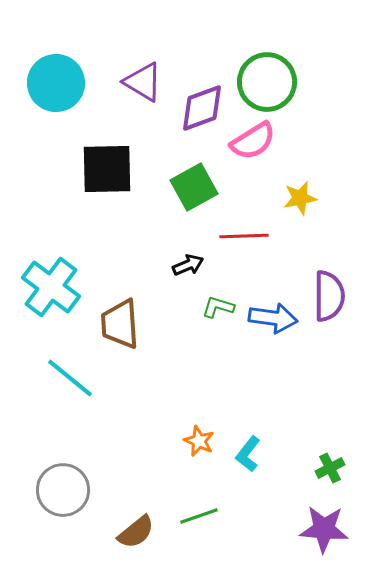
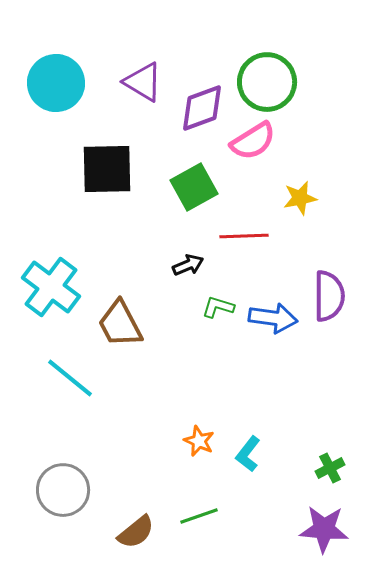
brown trapezoid: rotated 24 degrees counterclockwise
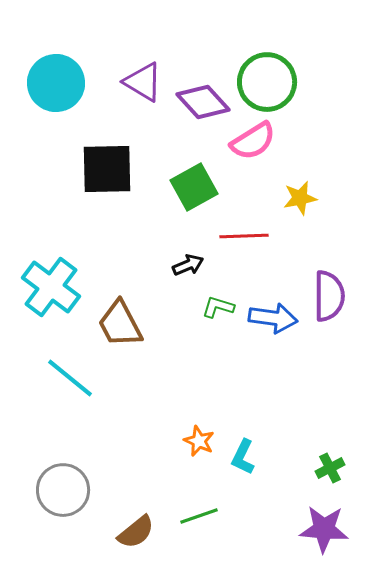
purple diamond: moved 1 px right, 6 px up; rotated 68 degrees clockwise
cyan L-shape: moved 5 px left, 3 px down; rotated 12 degrees counterclockwise
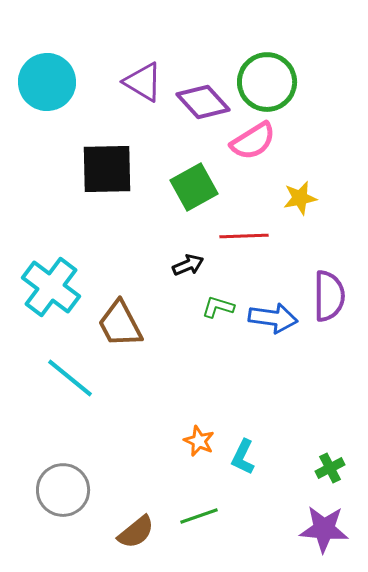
cyan circle: moved 9 px left, 1 px up
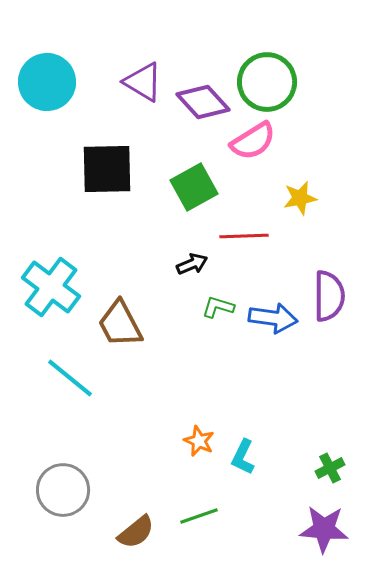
black arrow: moved 4 px right, 1 px up
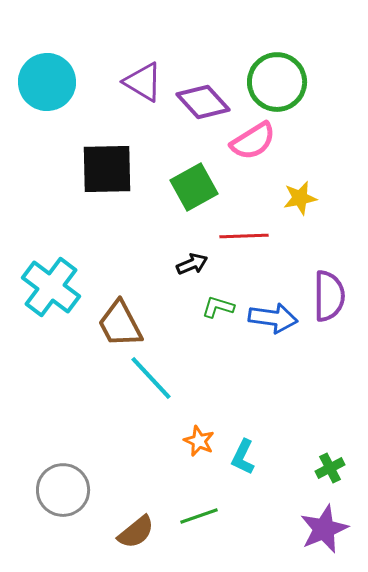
green circle: moved 10 px right
cyan line: moved 81 px right; rotated 8 degrees clockwise
purple star: rotated 27 degrees counterclockwise
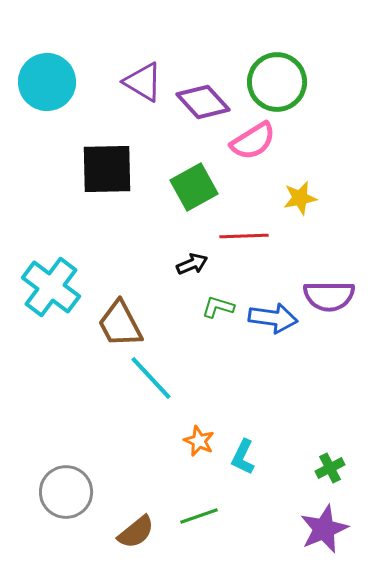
purple semicircle: rotated 90 degrees clockwise
gray circle: moved 3 px right, 2 px down
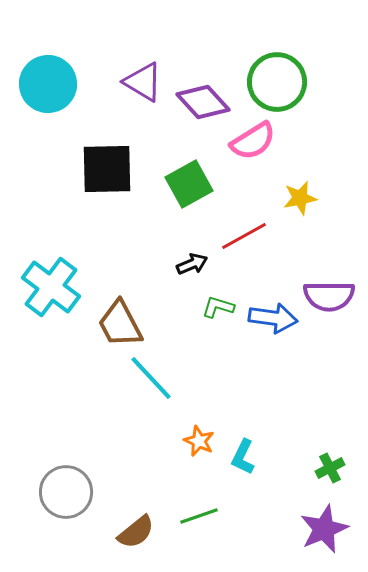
cyan circle: moved 1 px right, 2 px down
green square: moved 5 px left, 3 px up
red line: rotated 27 degrees counterclockwise
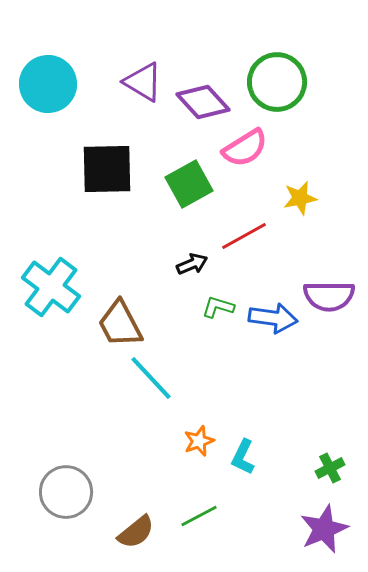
pink semicircle: moved 8 px left, 7 px down
orange star: rotated 28 degrees clockwise
green line: rotated 9 degrees counterclockwise
